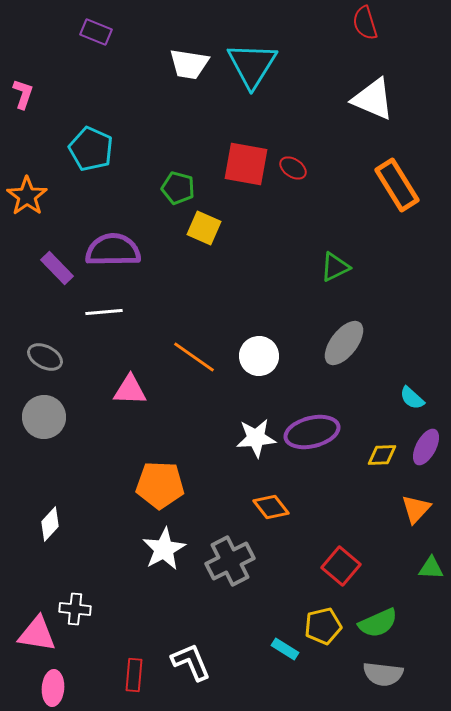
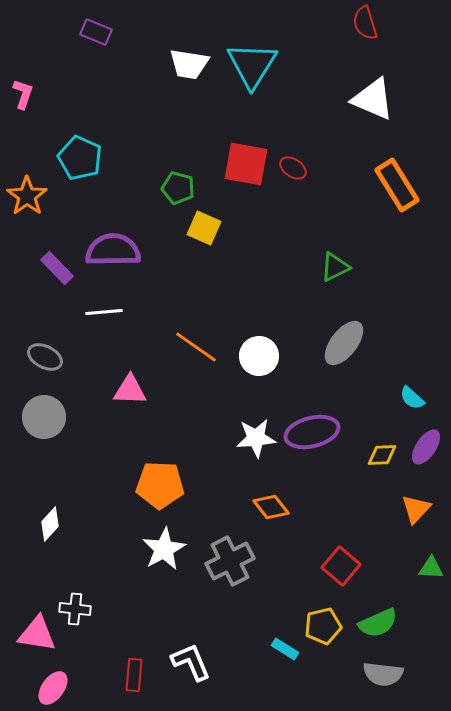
cyan pentagon at (91, 149): moved 11 px left, 9 px down
orange line at (194, 357): moved 2 px right, 10 px up
purple ellipse at (426, 447): rotated 6 degrees clockwise
pink ellipse at (53, 688): rotated 32 degrees clockwise
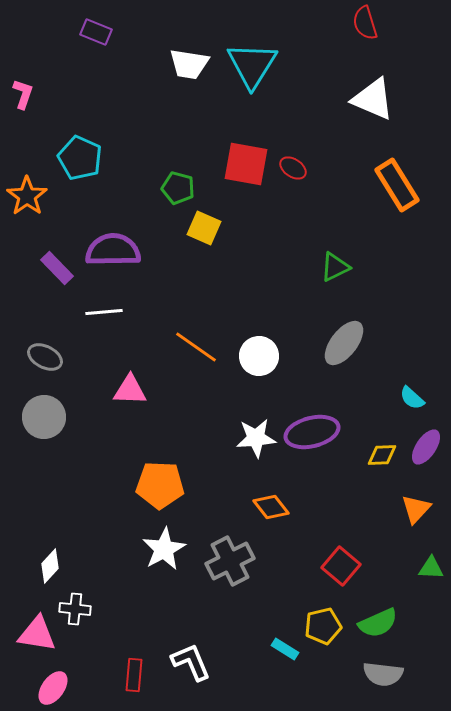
white diamond at (50, 524): moved 42 px down
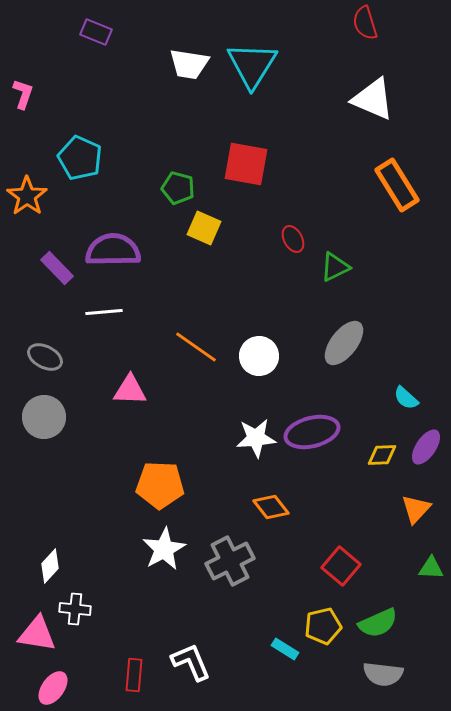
red ellipse at (293, 168): moved 71 px down; rotated 28 degrees clockwise
cyan semicircle at (412, 398): moved 6 px left
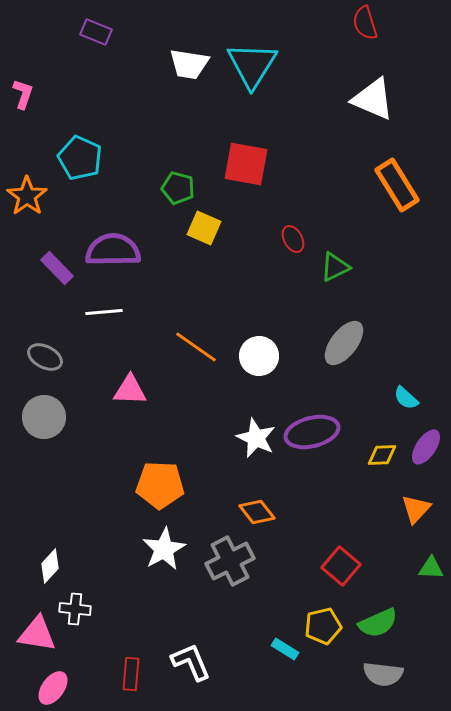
white star at (256, 438): rotated 30 degrees clockwise
orange diamond at (271, 507): moved 14 px left, 5 px down
red rectangle at (134, 675): moved 3 px left, 1 px up
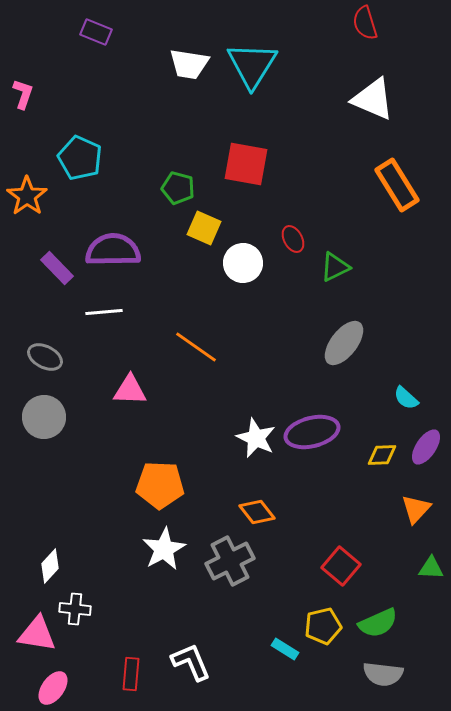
white circle at (259, 356): moved 16 px left, 93 px up
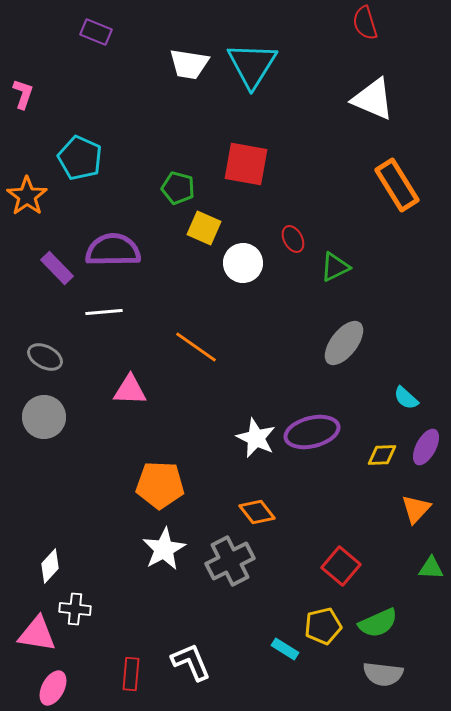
purple ellipse at (426, 447): rotated 6 degrees counterclockwise
pink ellipse at (53, 688): rotated 8 degrees counterclockwise
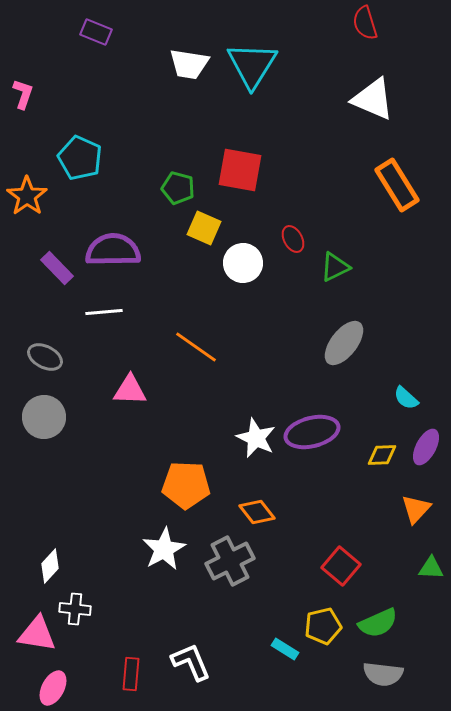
red square at (246, 164): moved 6 px left, 6 px down
orange pentagon at (160, 485): moved 26 px right
